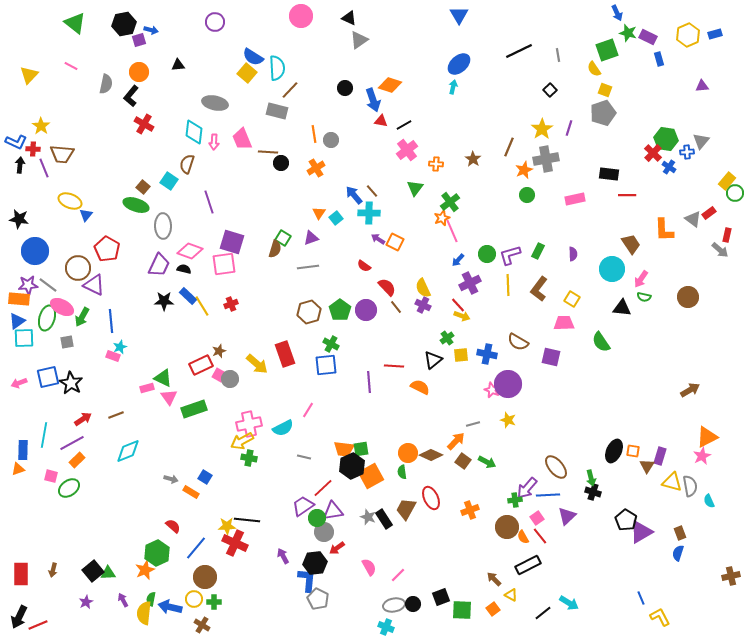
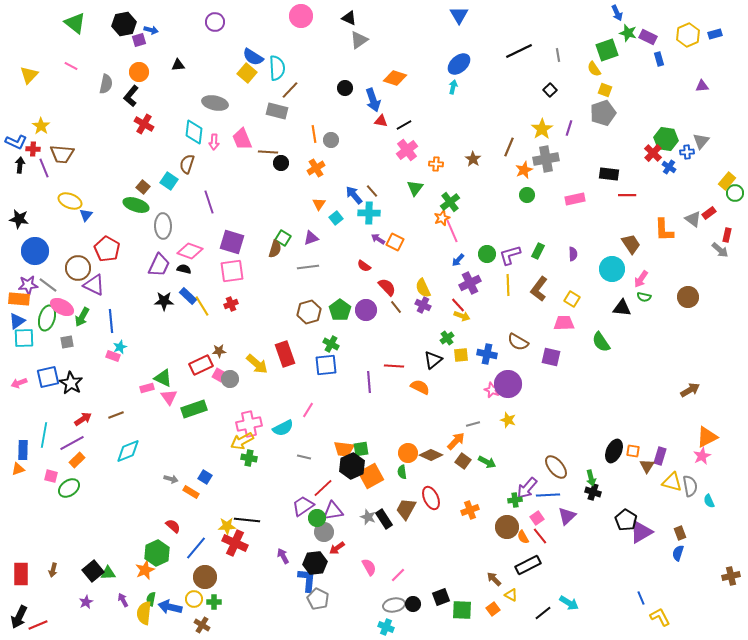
orange diamond at (390, 85): moved 5 px right, 7 px up
orange triangle at (319, 213): moved 9 px up
pink square at (224, 264): moved 8 px right, 7 px down
brown star at (219, 351): rotated 16 degrees clockwise
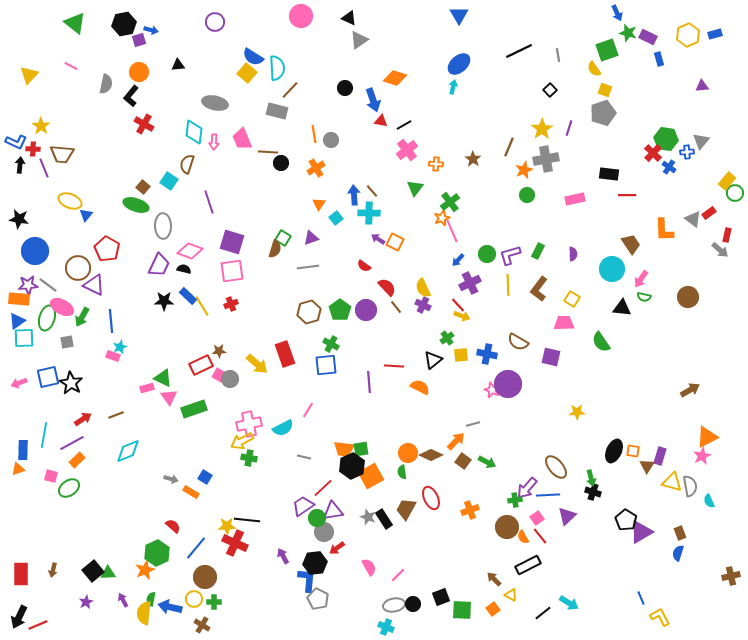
blue arrow at (354, 195): rotated 36 degrees clockwise
yellow star at (508, 420): moved 69 px right, 8 px up; rotated 21 degrees counterclockwise
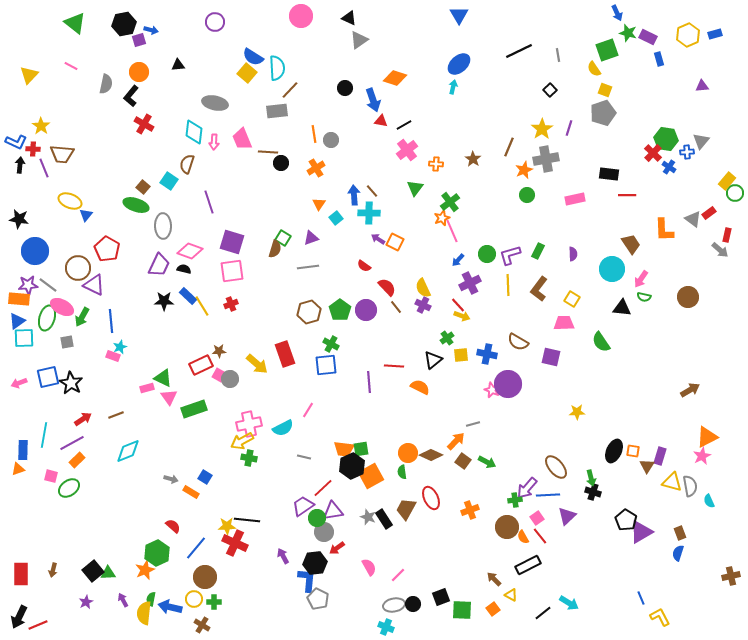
gray rectangle at (277, 111): rotated 20 degrees counterclockwise
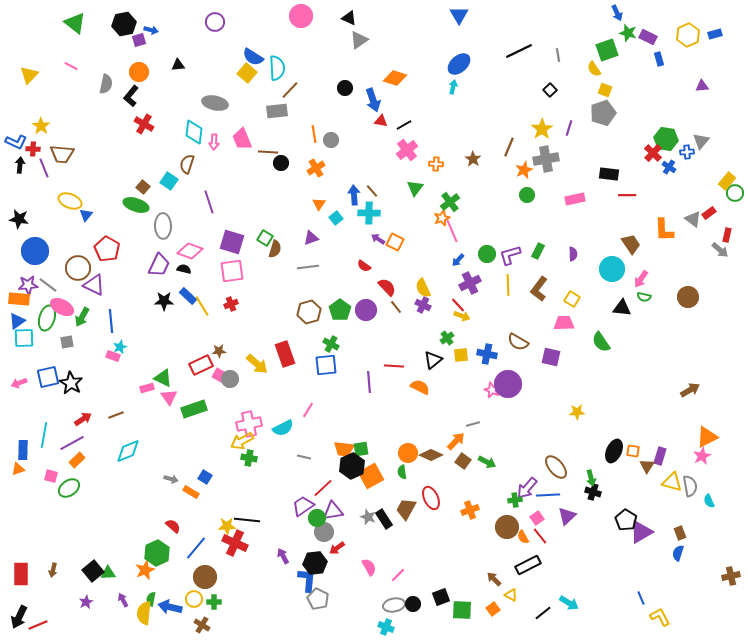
green square at (283, 238): moved 18 px left
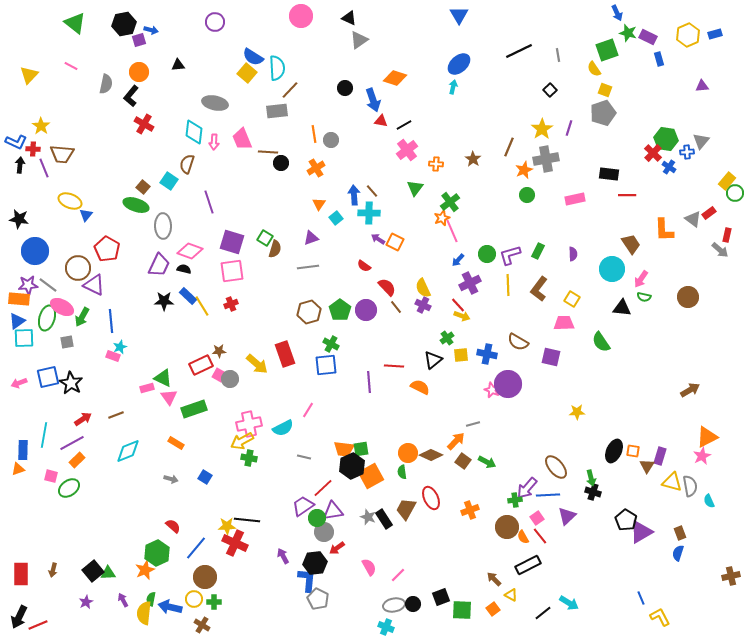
orange rectangle at (191, 492): moved 15 px left, 49 px up
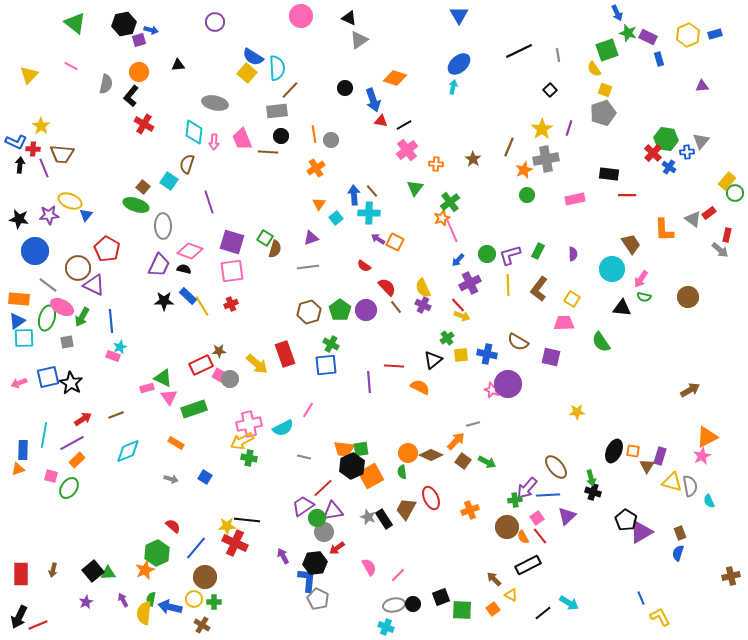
black circle at (281, 163): moved 27 px up
purple star at (28, 285): moved 21 px right, 70 px up
green ellipse at (69, 488): rotated 20 degrees counterclockwise
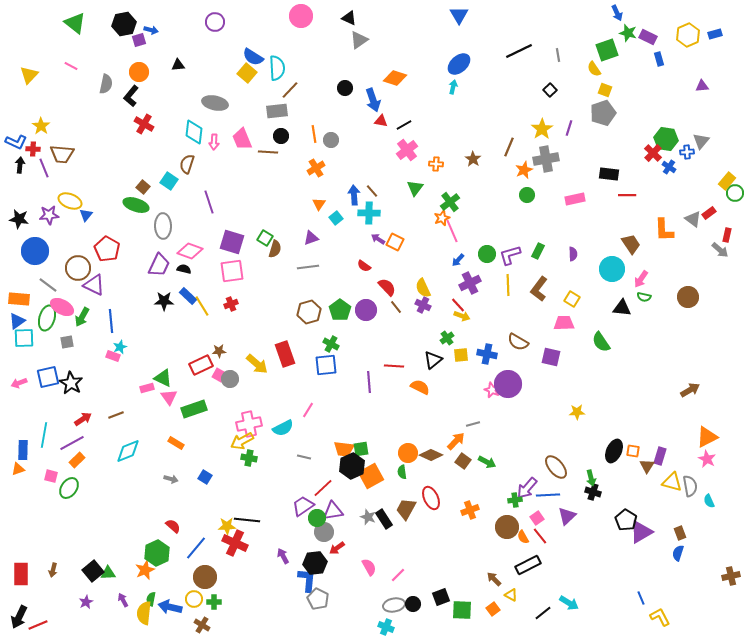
pink star at (702, 456): moved 5 px right, 3 px down; rotated 18 degrees counterclockwise
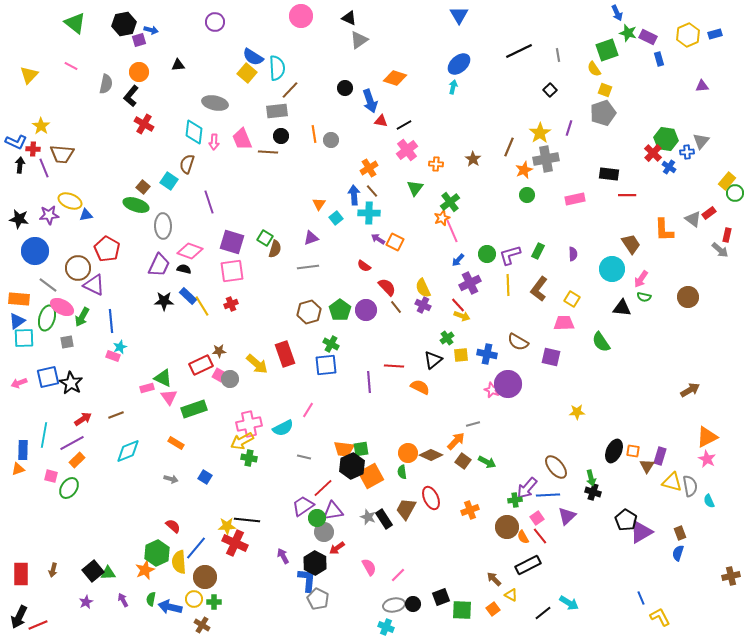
blue arrow at (373, 100): moved 3 px left, 1 px down
yellow star at (542, 129): moved 2 px left, 4 px down
orange cross at (316, 168): moved 53 px right
blue triangle at (86, 215): rotated 40 degrees clockwise
black hexagon at (315, 563): rotated 25 degrees counterclockwise
yellow semicircle at (144, 613): moved 35 px right, 51 px up; rotated 10 degrees counterclockwise
